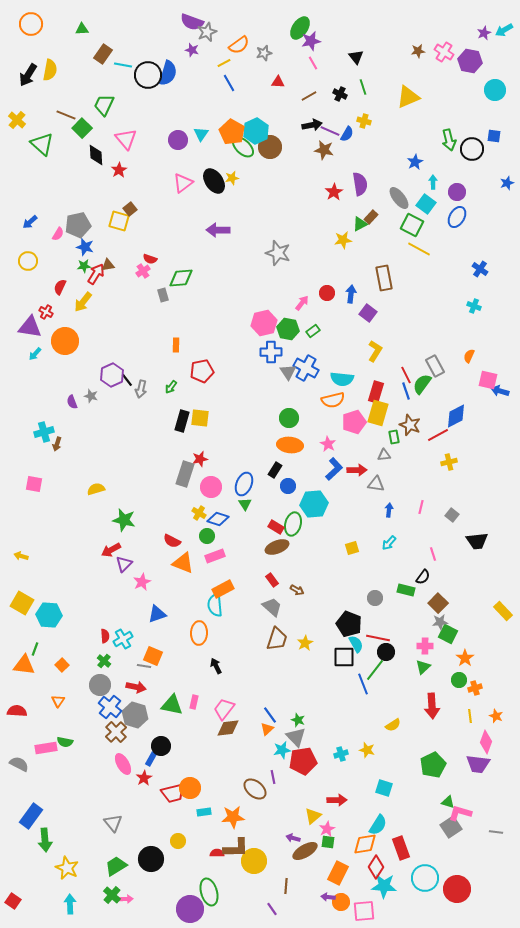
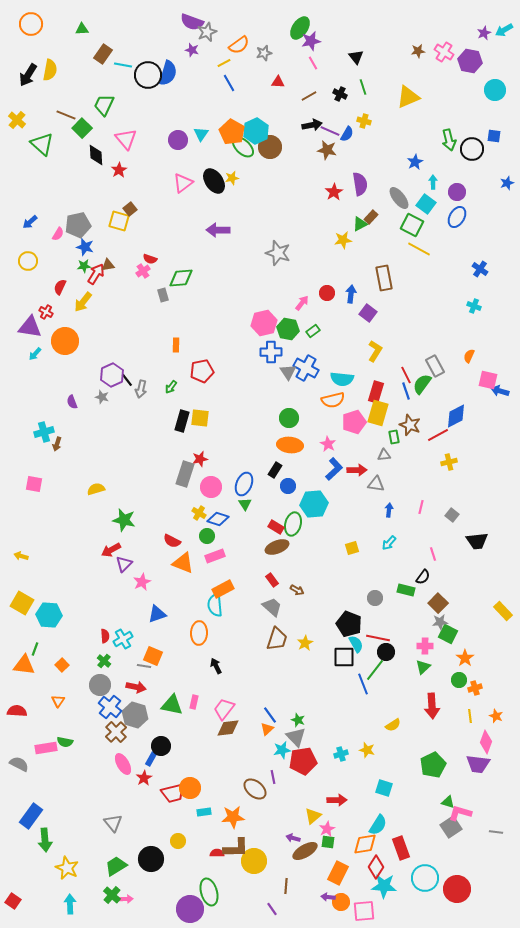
brown star at (324, 150): moved 3 px right
gray star at (91, 396): moved 11 px right, 1 px down
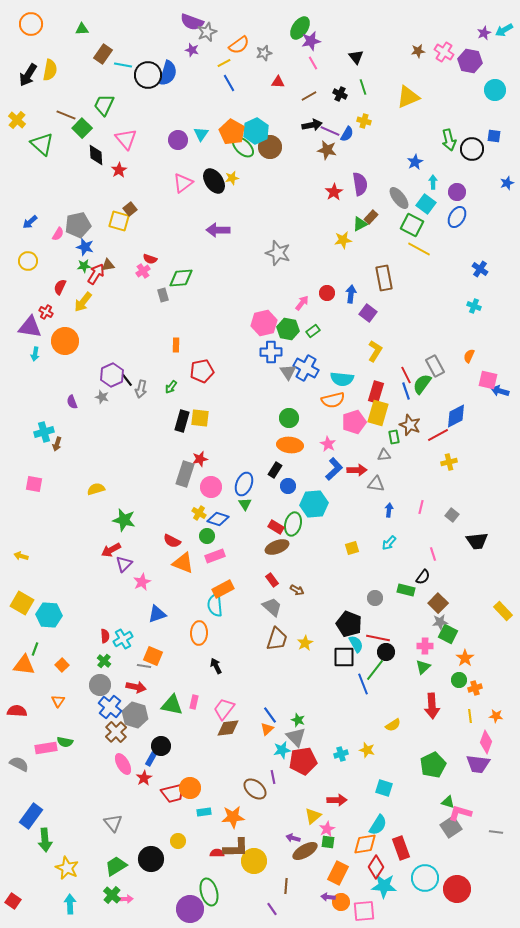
cyan arrow at (35, 354): rotated 32 degrees counterclockwise
orange star at (496, 716): rotated 16 degrees counterclockwise
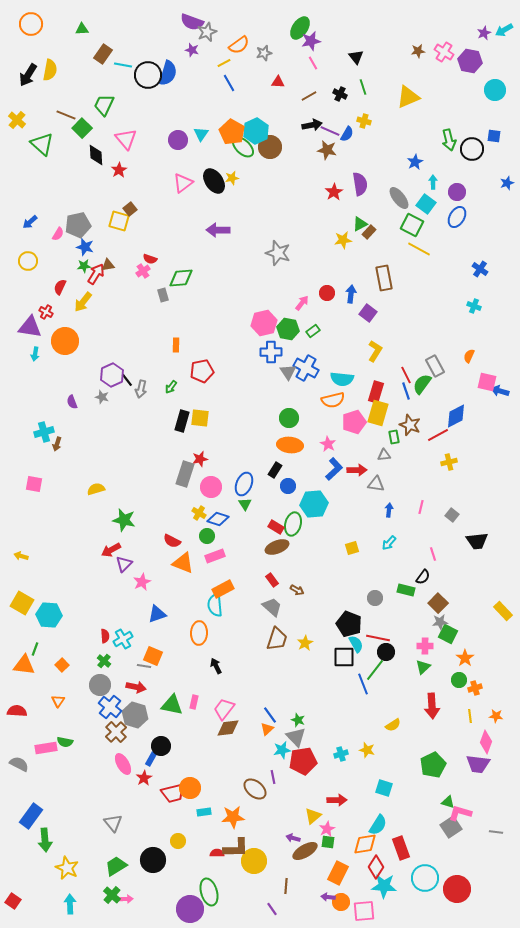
brown rectangle at (371, 217): moved 2 px left, 15 px down
pink square at (488, 380): moved 1 px left, 2 px down
black circle at (151, 859): moved 2 px right, 1 px down
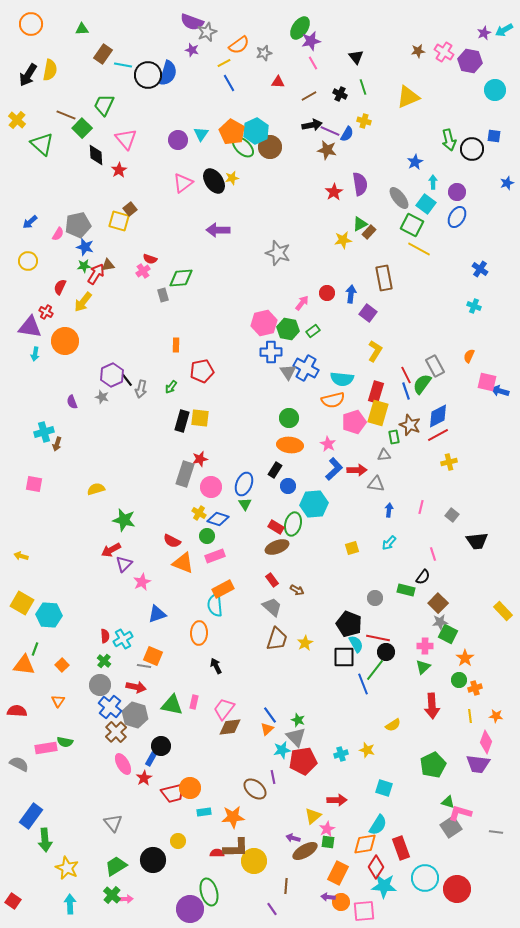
blue diamond at (456, 416): moved 18 px left
brown diamond at (228, 728): moved 2 px right, 1 px up
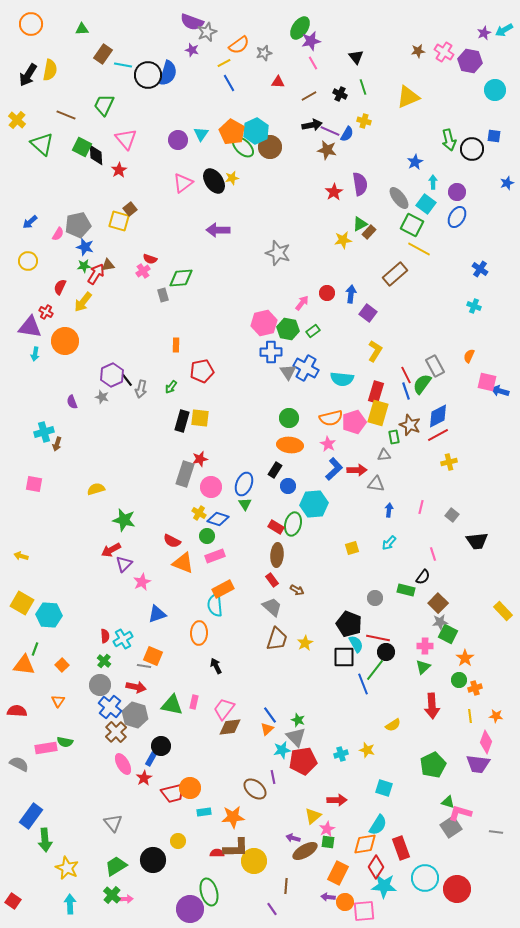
green square at (82, 128): moved 19 px down; rotated 18 degrees counterclockwise
brown rectangle at (384, 278): moved 11 px right, 4 px up; rotated 60 degrees clockwise
orange semicircle at (333, 400): moved 2 px left, 18 px down
brown ellipse at (277, 547): moved 8 px down; rotated 65 degrees counterclockwise
orange circle at (341, 902): moved 4 px right
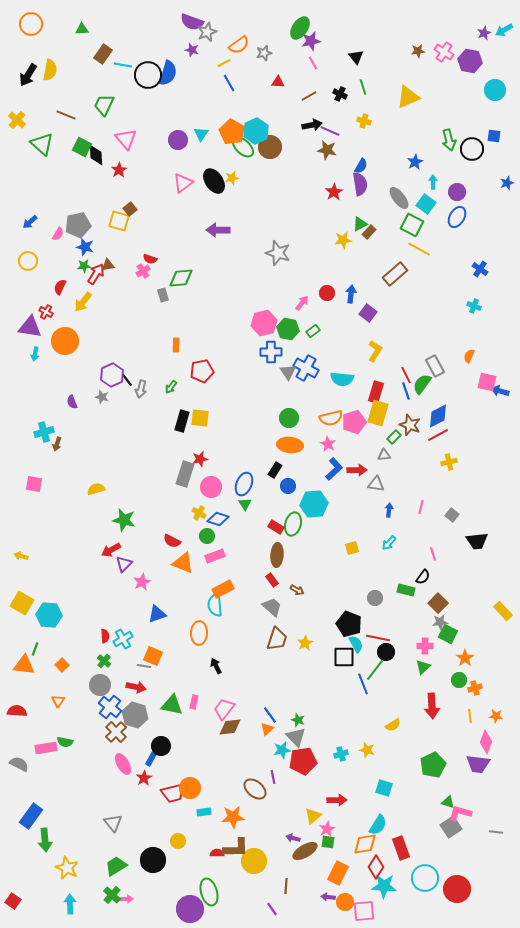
blue semicircle at (347, 134): moved 14 px right, 32 px down
green rectangle at (394, 437): rotated 56 degrees clockwise
